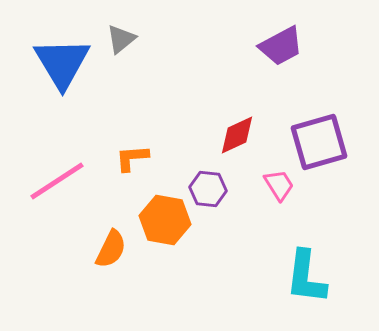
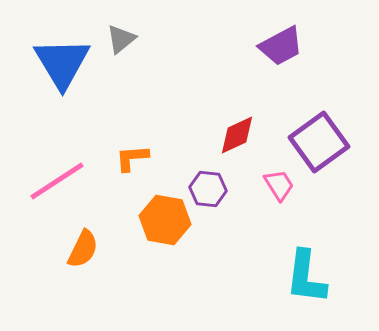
purple square: rotated 20 degrees counterclockwise
orange semicircle: moved 28 px left
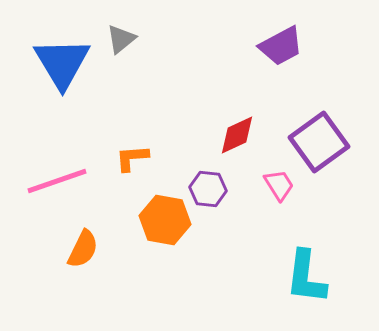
pink line: rotated 14 degrees clockwise
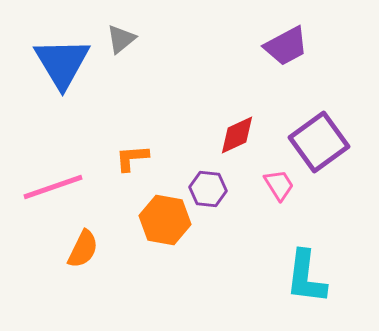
purple trapezoid: moved 5 px right
pink line: moved 4 px left, 6 px down
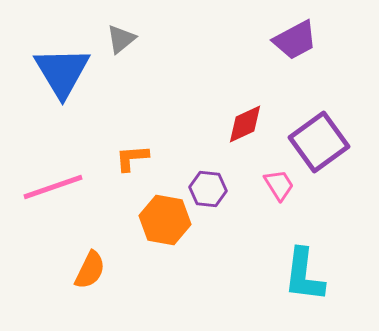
purple trapezoid: moved 9 px right, 6 px up
blue triangle: moved 9 px down
red diamond: moved 8 px right, 11 px up
orange semicircle: moved 7 px right, 21 px down
cyan L-shape: moved 2 px left, 2 px up
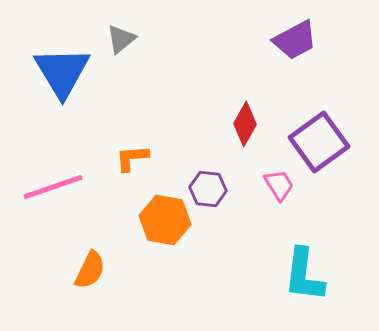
red diamond: rotated 36 degrees counterclockwise
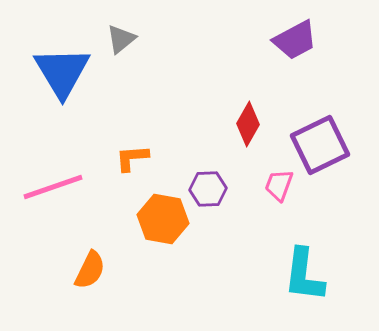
red diamond: moved 3 px right
purple square: moved 1 px right, 3 px down; rotated 10 degrees clockwise
pink trapezoid: rotated 128 degrees counterclockwise
purple hexagon: rotated 9 degrees counterclockwise
orange hexagon: moved 2 px left, 1 px up
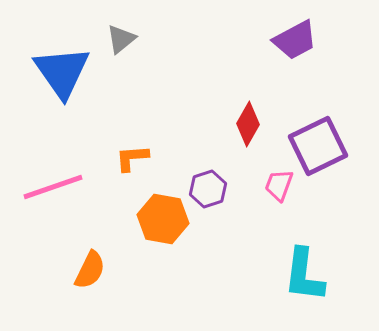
blue triangle: rotated 4 degrees counterclockwise
purple square: moved 2 px left, 1 px down
purple hexagon: rotated 15 degrees counterclockwise
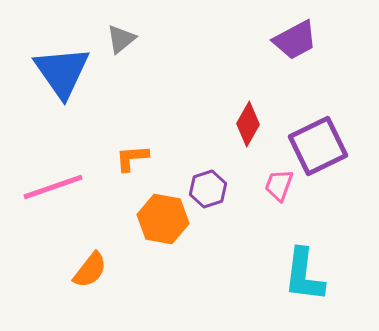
orange semicircle: rotated 12 degrees clockwise
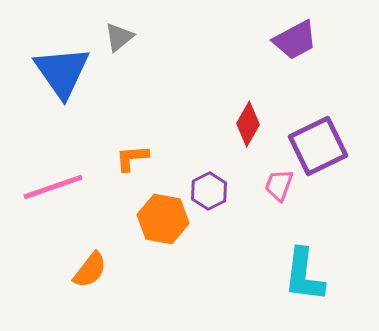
gray triangle: moved 2 px left, 2 px up
purple hexagon: moved 1 px right, 2 px down; rotated 9 degrees counterclockwise
